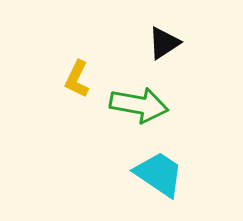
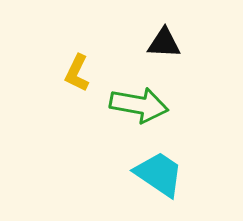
black triangle: rotated 36 degrees clockwise
yellow L-shape: moved 6 px up
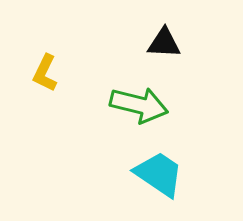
yellow L-shape: moved 32 px left
green arrow: rotated 4 degrees clockwise
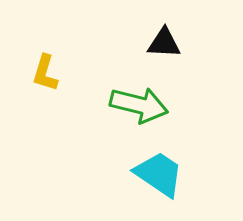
yellow L-shape: rotated 9 degrees counterclockwise
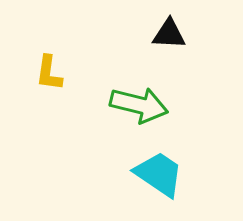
black triangle: moved 5 px right, 9 px up
yellow L-shape: moved 4 px right; rotated 9 degrees counterclockwise
